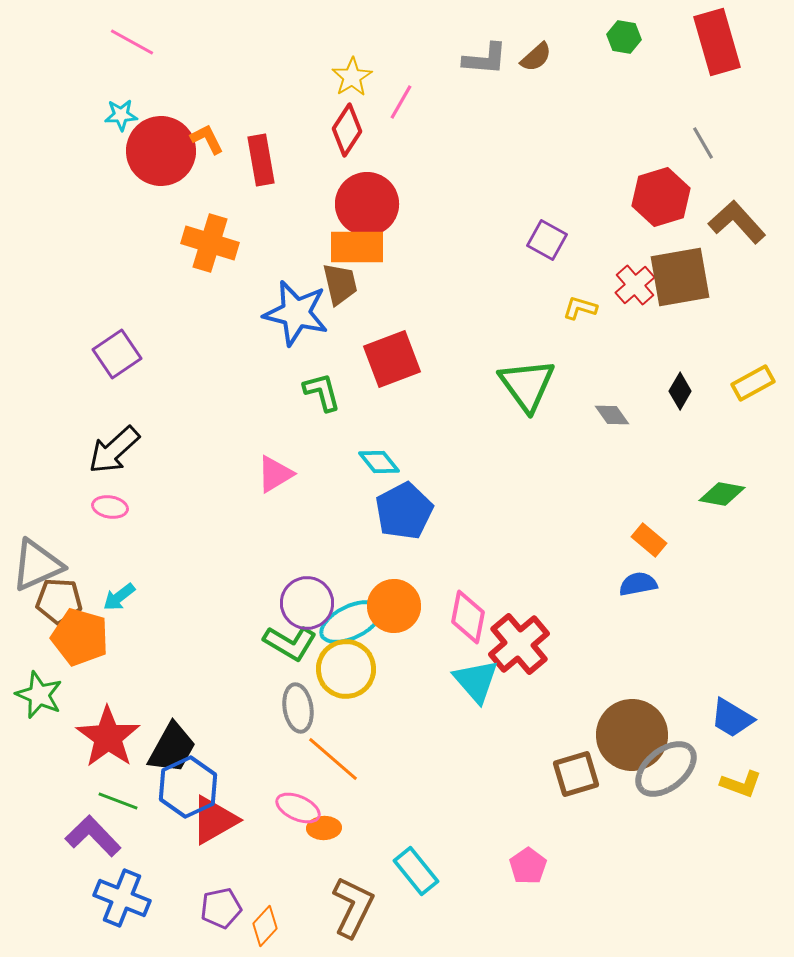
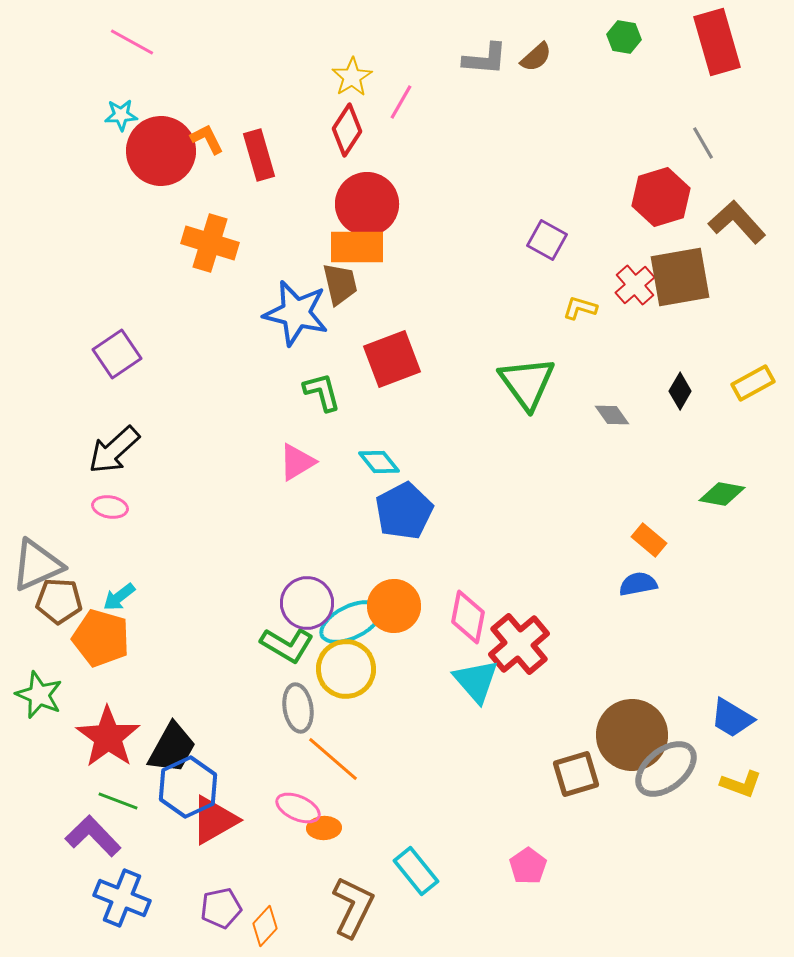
red rectangle at (261, 160): moved 2 px left, 5 px up; rotated 6 degrees counterclockwise
green triangle at (527, 385): moved 2 px up
pink triangle at (275, 474): moved 22 px right, 12 px up
orange pentagon at (80, 637): moved 21 px right, 1 px down
green L-shape at (290, 643): moved 3 px left, 2 px down
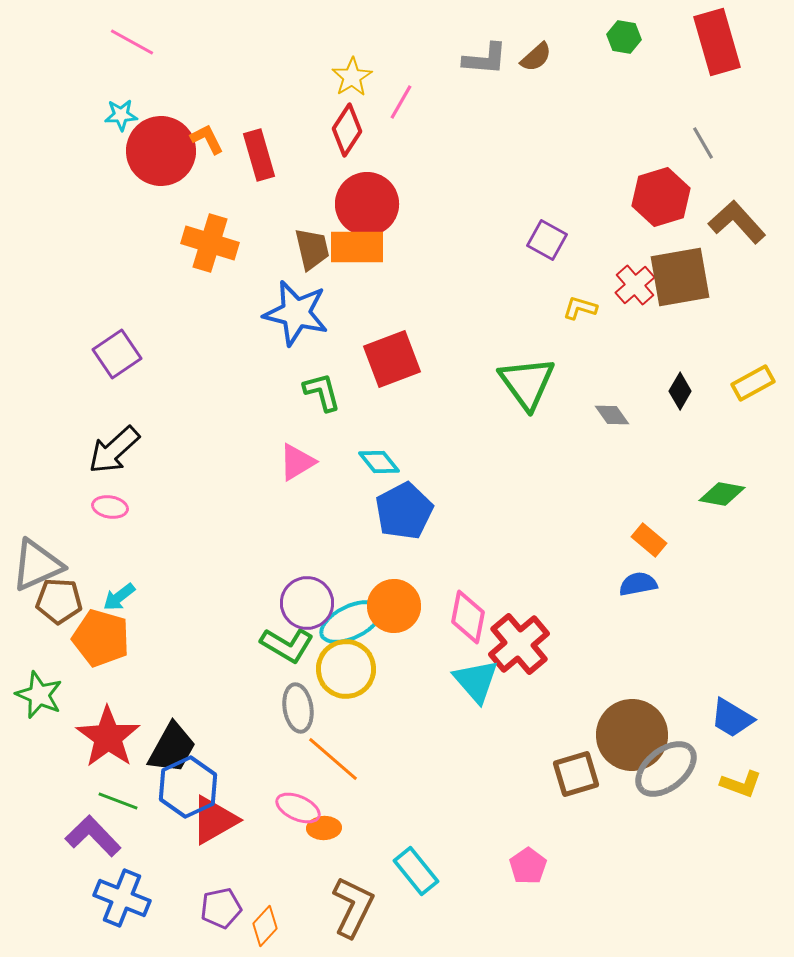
brown trapezoid at (340, 284): moved 28 px left, 35 px up
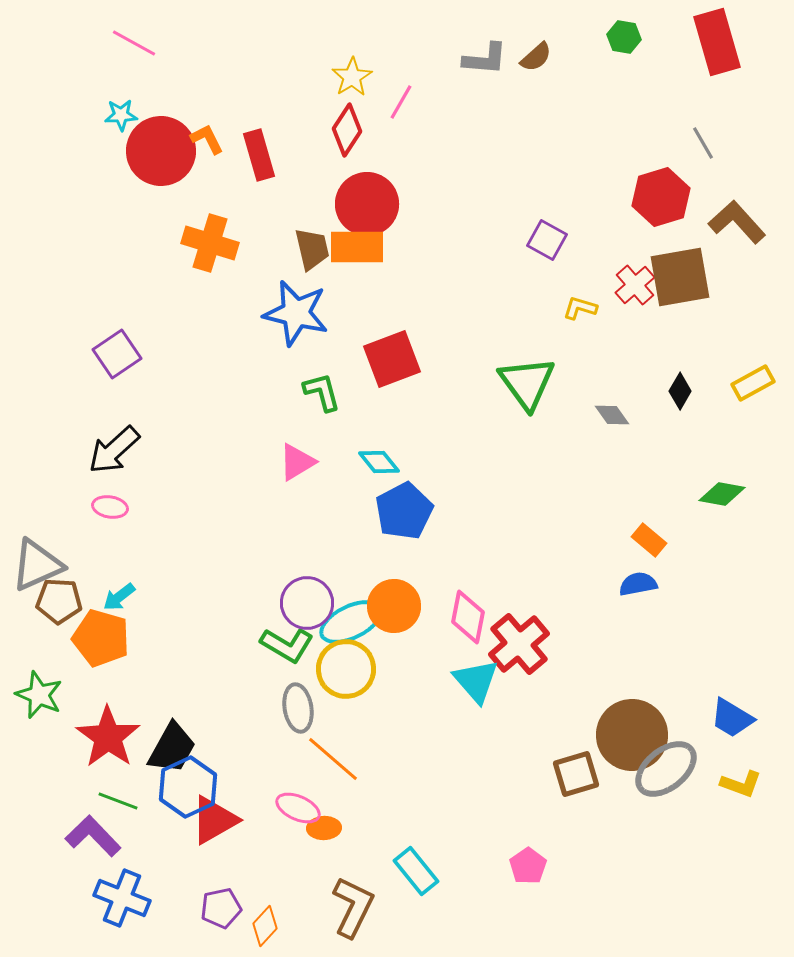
pink line at (132, 42): moved 2 px right, 1 px down
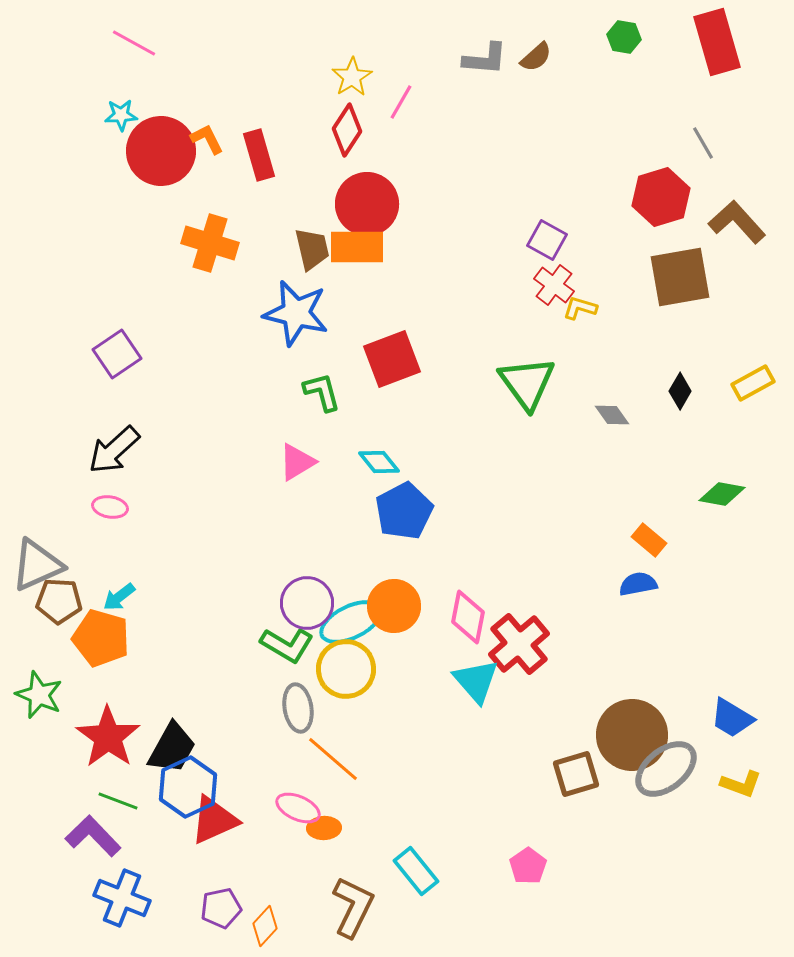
red cross at (635, 285): moved 81 px left; rotated 12 degrees counterclockwise
red triangle at (214, 820): rotated 6 degrees clockwise
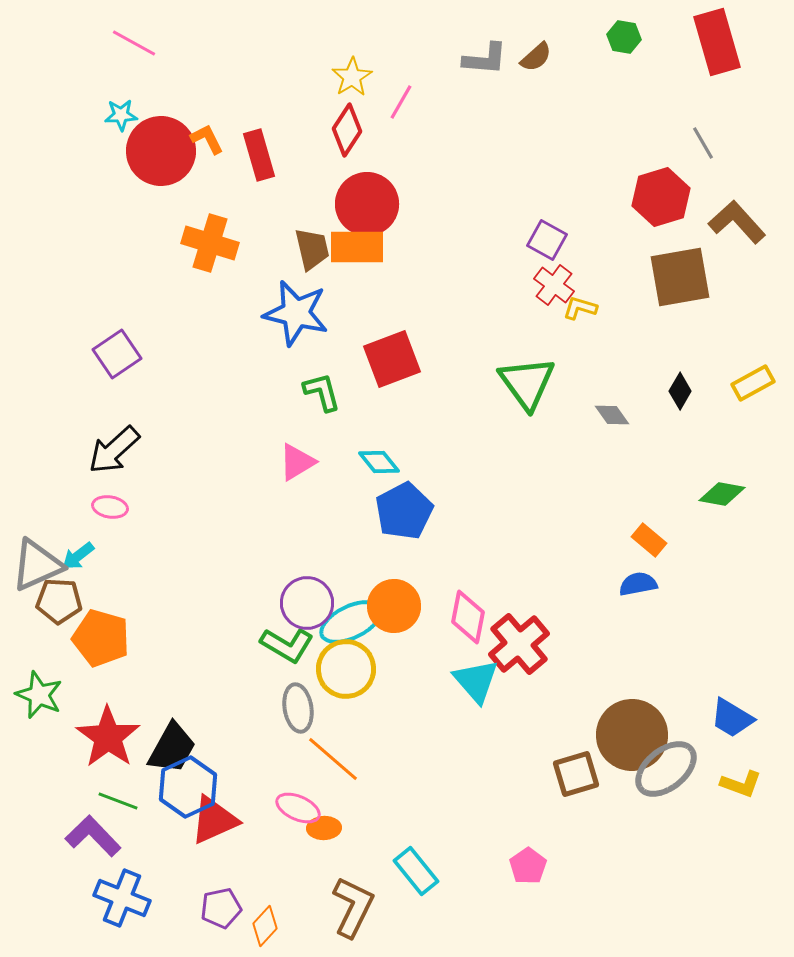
cyan arrow at (119, 597): moved 41 px left, 41 px up
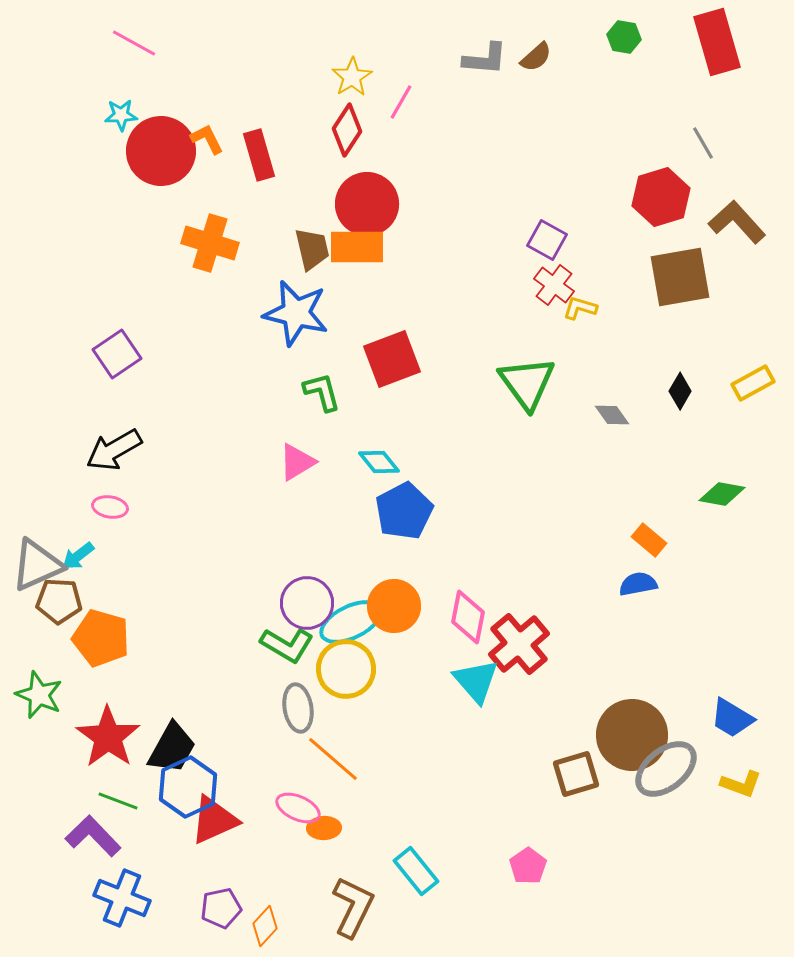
black arrow at (114, 450): rotated 12 degrees clockwise
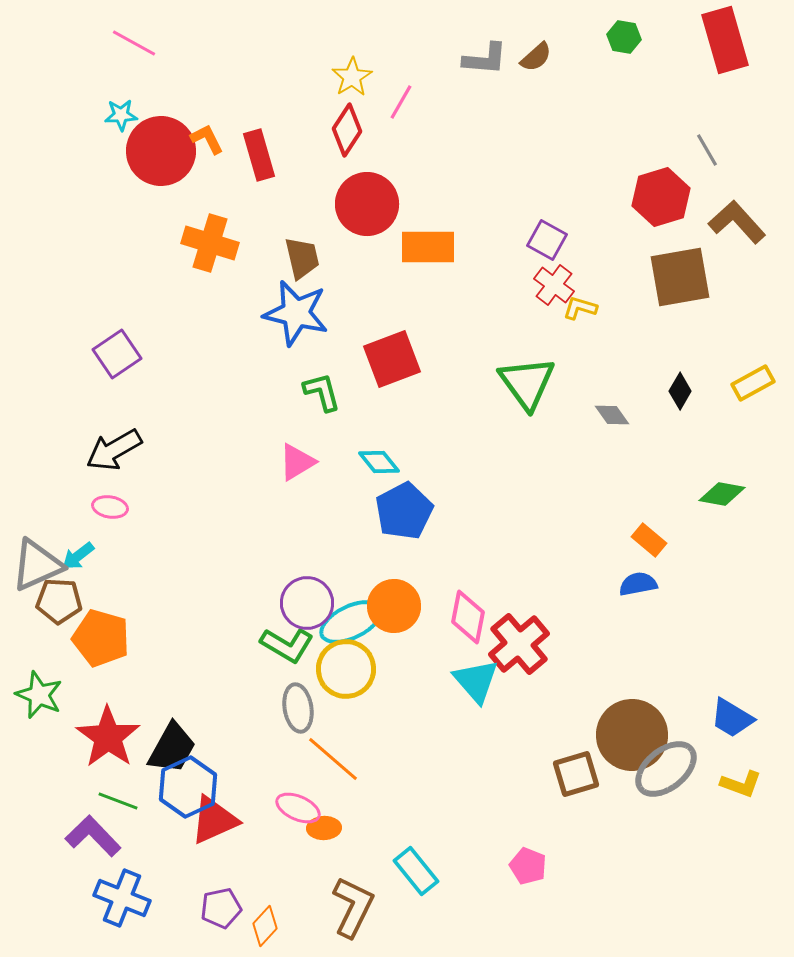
red rectangle at (717, 42): moved 8 px right, 2 px up
gray line at (703, 143): moved 4 px right, 7 px down
orange rectangle at (357, 247): moved 71 px right
brown trapezoid at (312, 249): moved 10 px left, 9 px down
pink pentagon at (528, 866): rotated 15 degrees counterclockwise
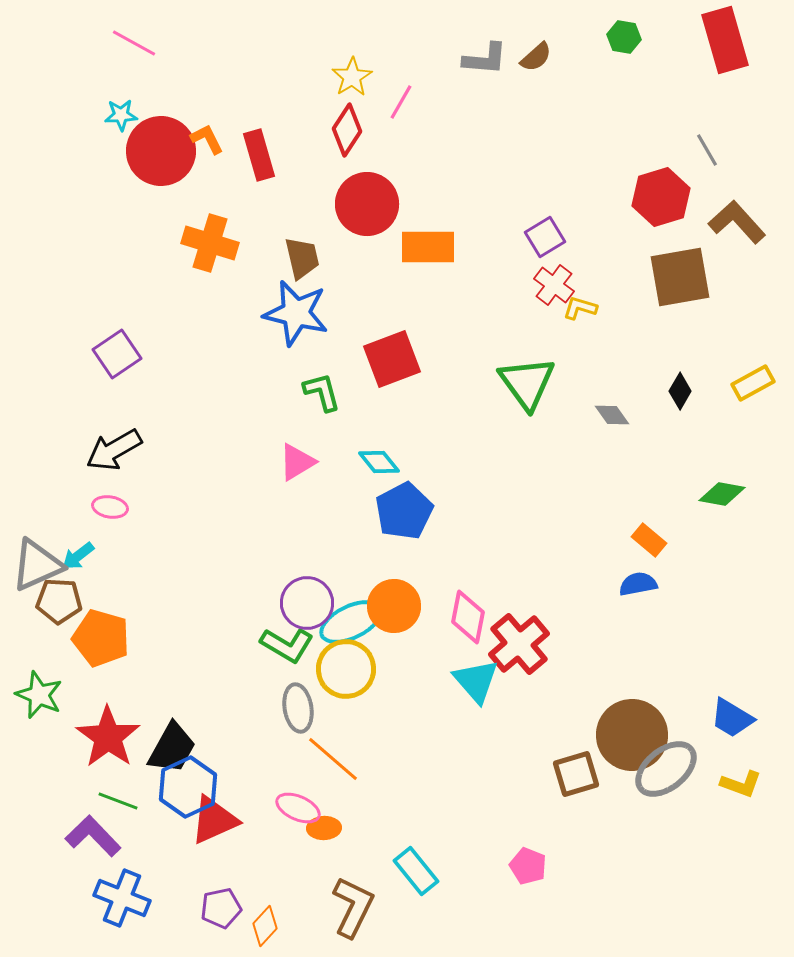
purple square at (547, 240): moved 2 px left, 3 px up; rotated 30 degrees clockwise
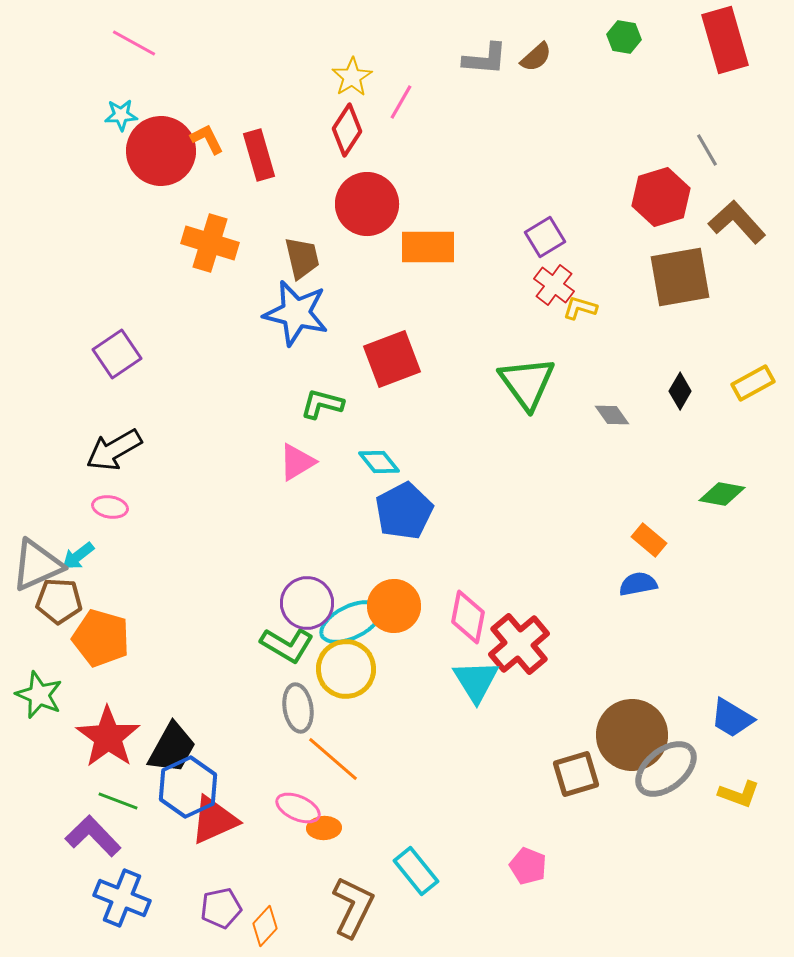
green L-shape at (322, 392): moved 12 px down; rotated 60 degrees counterclockwise
cyan triangle at (476, 681): rotated 9 degrees clockwise
yellow L-shape at (741, 784): moved 2 px left, 10 px down
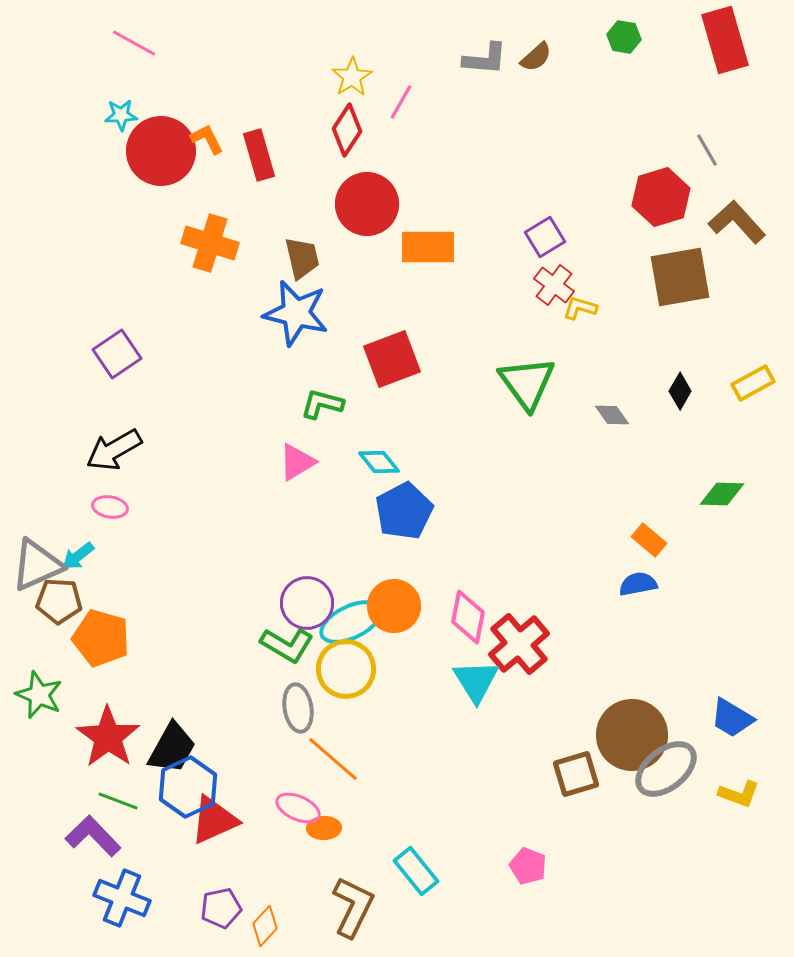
green diamond at (722, 494): rotated 9 degrees counterclockwise
